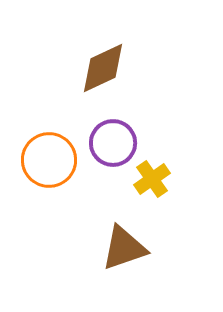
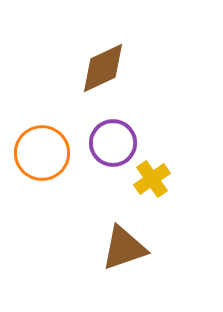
orange circle: moved 7 px left, 7 px up
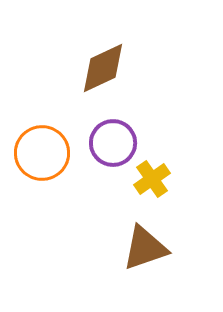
brown triangle: moved 21 px right
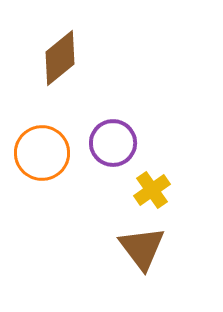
brown diamond: moved 43 px left, 10 px up; rotated 14 degrees counterclockwise
yellow cross: moved 11 px down
brown triangle: moved 3 px left; rotated 48 degrees counterclockwise
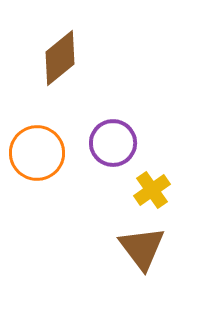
orange circle: moved 5 px left
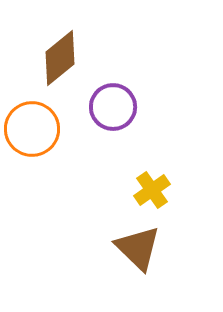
purple circle: moved 36 px up
orange circle: moved 5 px left, 24 px up
brown triangle: moved 4 px left; rotated 9 degrees counterclockwise
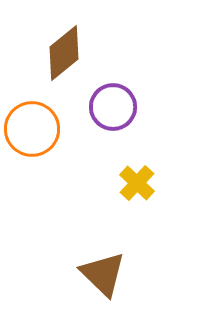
brown diamond: moved 4 px right, 5 px up
yellow cross: moved 15 px left, 7 px up; rotated 12 degrees counterclockwise
brown triangle: moved 35 px left, 26 px down
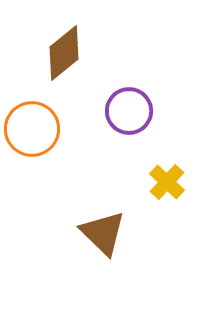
purple circle: moved 16 px right, 4 px down
yellow cross: moved 30 px right, 1 px up
brown triangle: moved 41 px up
